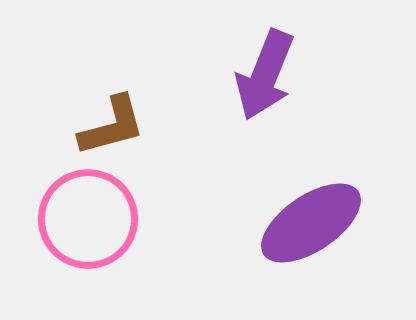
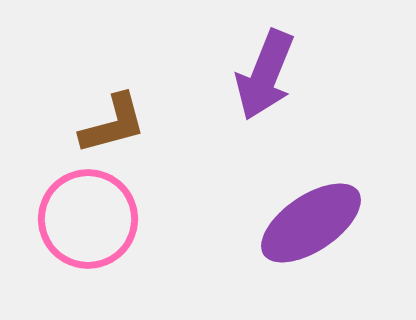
brown L-shape: moved 1 px right, 2 px up
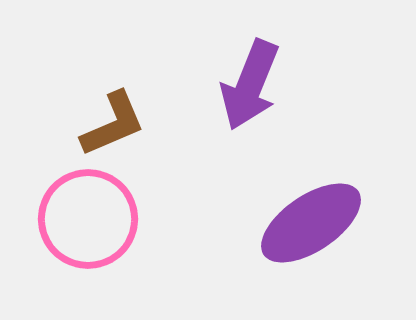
purple arrow: moved 15 px left, 10 px down
brown L-shape: rotated 8 degrees counterclockwise
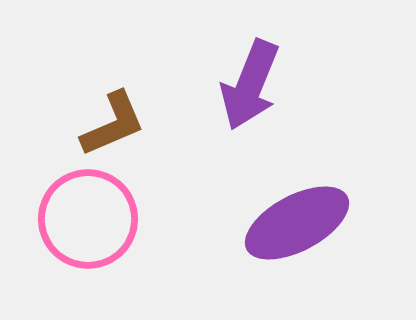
purple ellipse: moved 14 px left; rotated 6 degrees clockwise
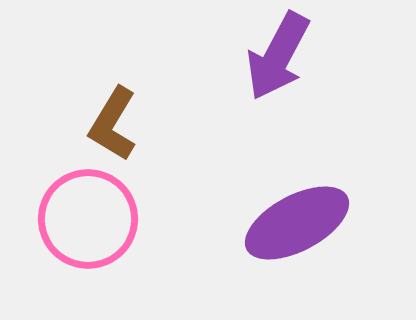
purple arrow: moved 28 px right, 29 px up; rotated 6 degrees clockwise
brown L-shape: rotated 144 degrees clockwise
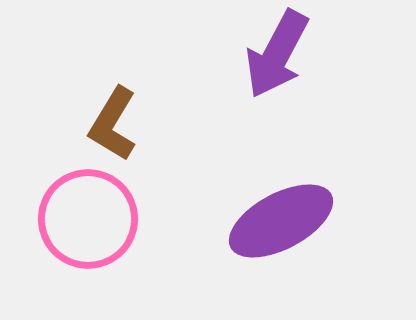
purple arrow: moved 1 px left, 2 px up
purple ellipse: moved 16 px left, 2 px up
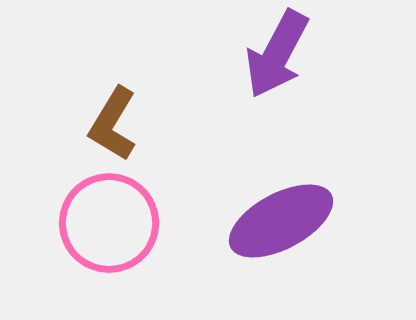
pink circle: moved 21 px right, 4 px down
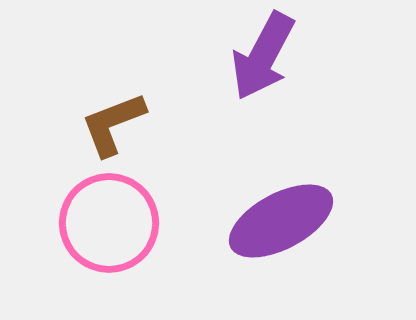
purple arrow: moved 14 px left, 2 px down
brown L-shape: rotated 38 degrees clockwise
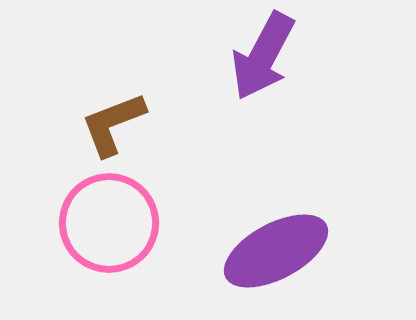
purple ellipse: moved 5 px left, 30 px down
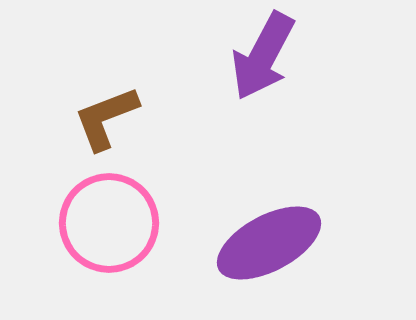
brown L-shape: moved 7 px left, 6 px up
purple ellipse: moved 7 px left, 8 px up
